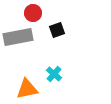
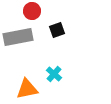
red circle: moved 1 px left, 2 px up
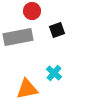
cyan cross: moved 1 px up
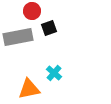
black square: moved 8 px left, 2 px up
orange triangle: moved 2 px right
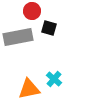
black square: rotated 35 degrees clockwise
cyan cross: moved 6 px down
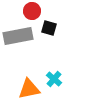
gray rectangle: moved 1 px up
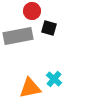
orange triangle: moved 1 px right, 1 px up
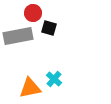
red circle: moved 1 px right, 2 px down
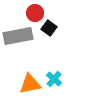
red circle: moved 2 px right
black square: rotated 21 degrees clockwise
orange triangle: moved 4 px up
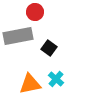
red circle: moved 1 px up
black square: moved 20 px down
cyan cross: moved 2 px right
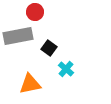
cyan cross: moved 10 px right, 10 px up
